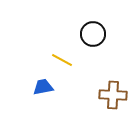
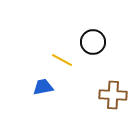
black circle: moved 8 px down
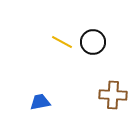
yellow line: moved 18 px up
blue trapezoid: moved 3 px left, 15 px down
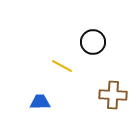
yellow line: moved 24 px down
blue trapezoid: rotated 10 degrees clockwise
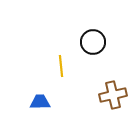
yellow line: moved 1 px left; rotated 55 degrees clockwise
brown cross: rotated 16 degrees counterclockwise
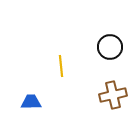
black circle: moved 17 px right, 5 px down
blue trapezoid: moved 9 px left
